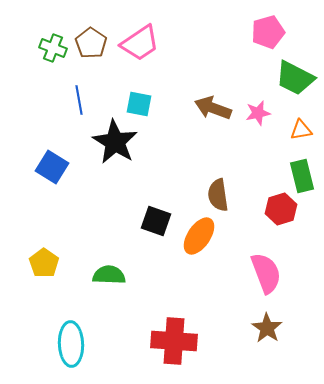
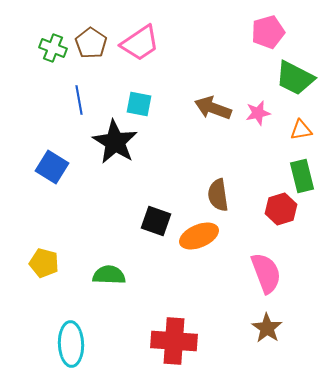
orange ellipse: rotated 33 degrees clockwise
yellow pentagon: rotated 20 degrees counterclockwise
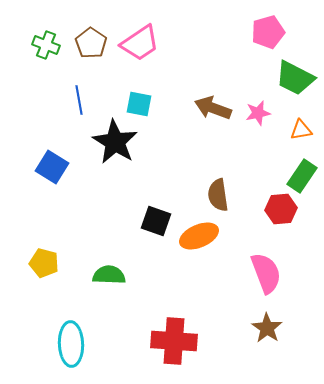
green cross: moved 7 px left, 3 px up
green rectangle: rotated 48 degrees clockwise
red hexagon: rotated 12 degrees clockwise
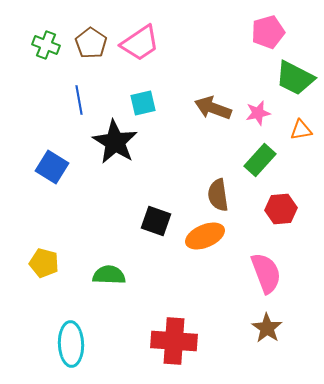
cyan square: moved 4 px right, 1 px up; rotated 24 degrees counterclockwise
green rectangle: moved 42 px left, 16 px up; rotated 8 degrees clockwise
orange ellipse: moved 6 px right
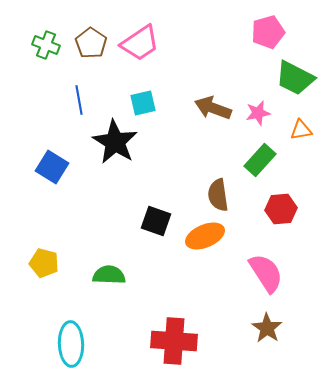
pink semicircle: rotated 12 degrees counterclockwise
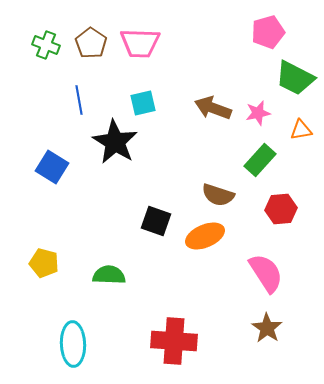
pink trapezoid: rotated 36 degrees clockwise
brown semicircle: rotated 64 degrees counterclockwise
cyan ellipse: moved 2 px right
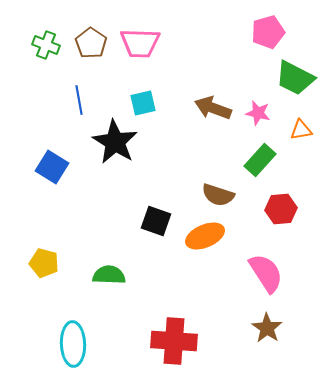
pink star: rotated 25 degrees clockwise
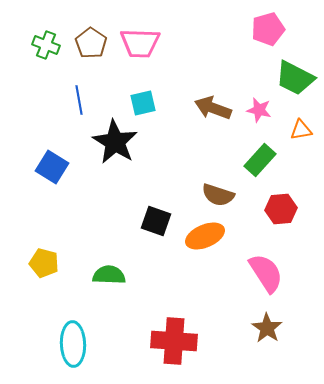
pink pentagon: moved 3 px up
pink star: moved 1 px right, 3 px up
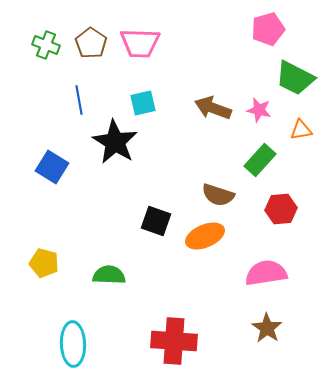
pink semicircle: rotated 66 degrees counterclockwise
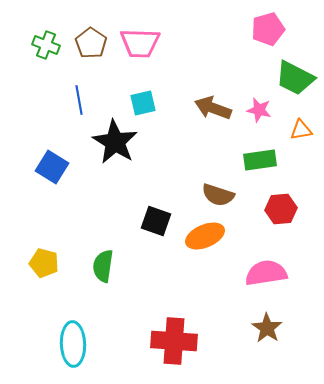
green rectangle: rotated 40 degrees clockwise
green semicircle: moved 6 px left, 9 px up; rotated 84 degrees counterclockwise
